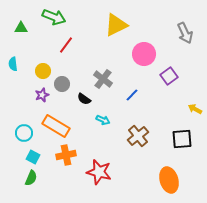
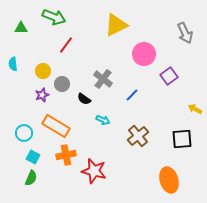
red star: moved 5 px left, 1 px up
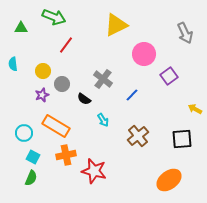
cyan arrow: rotated 32 degrees clockwise
orange ellipse: rotated 70 degrees clockwise
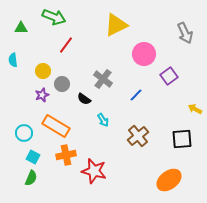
cyan semicircle: moved 4 px up
blue line: moved 4 px right
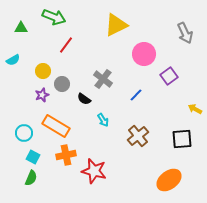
cyan semicircle: rotated 112 degrees counterclockwise
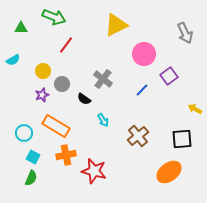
blue line: moved 6 px right, 5 px up
orange ellipse: moved 8 px up
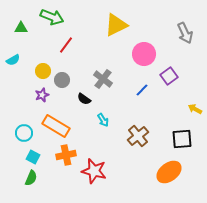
green arrow: moved 2 px left
gray circle: moved 4 px up
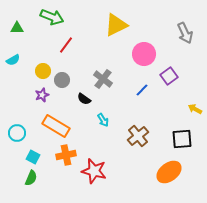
green triangle: moved 4 px left
cyan circle: moved 7 px left
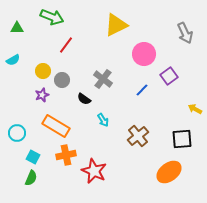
red star: rotated 10 degrees clockwise
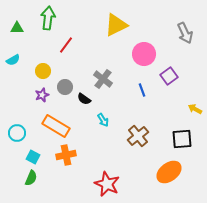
green arrow: moved 4 px left, 1 px down; rotated 105 degrees counterclockwise
gray circle: moved 3 px right, 7 px down
blue line: rotated 64 degrees counterclockwise
red star: moved 13 px right, 13 px down
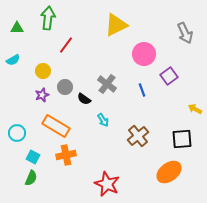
gray cross: moved 4 px right, 5 px down
